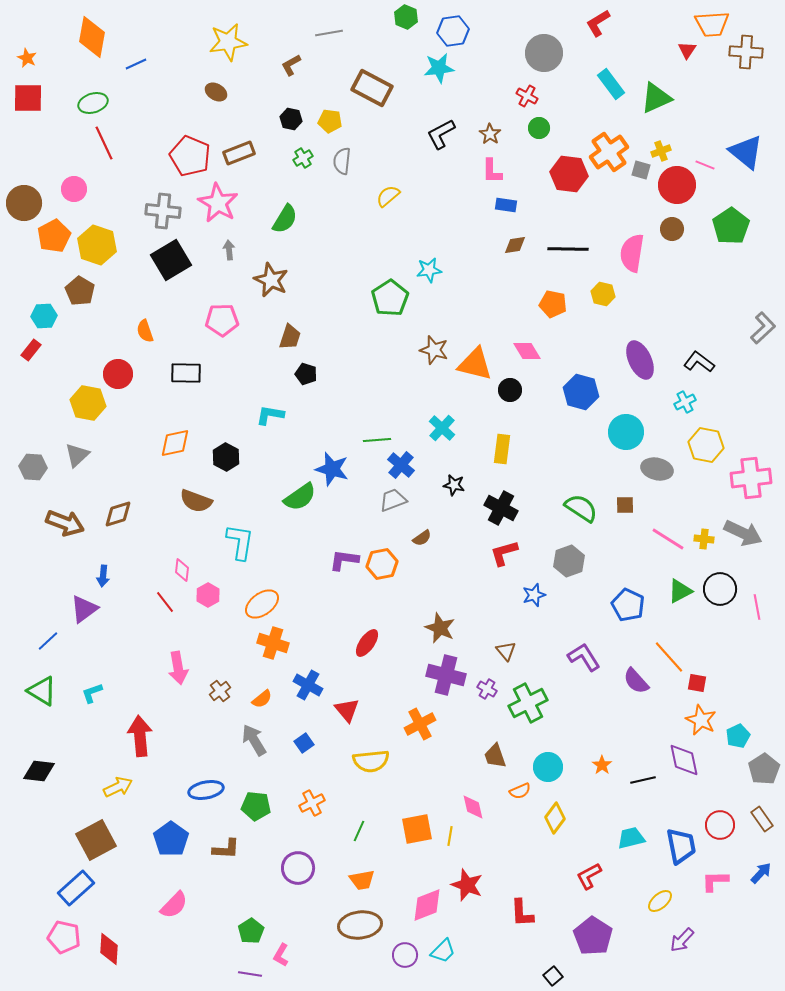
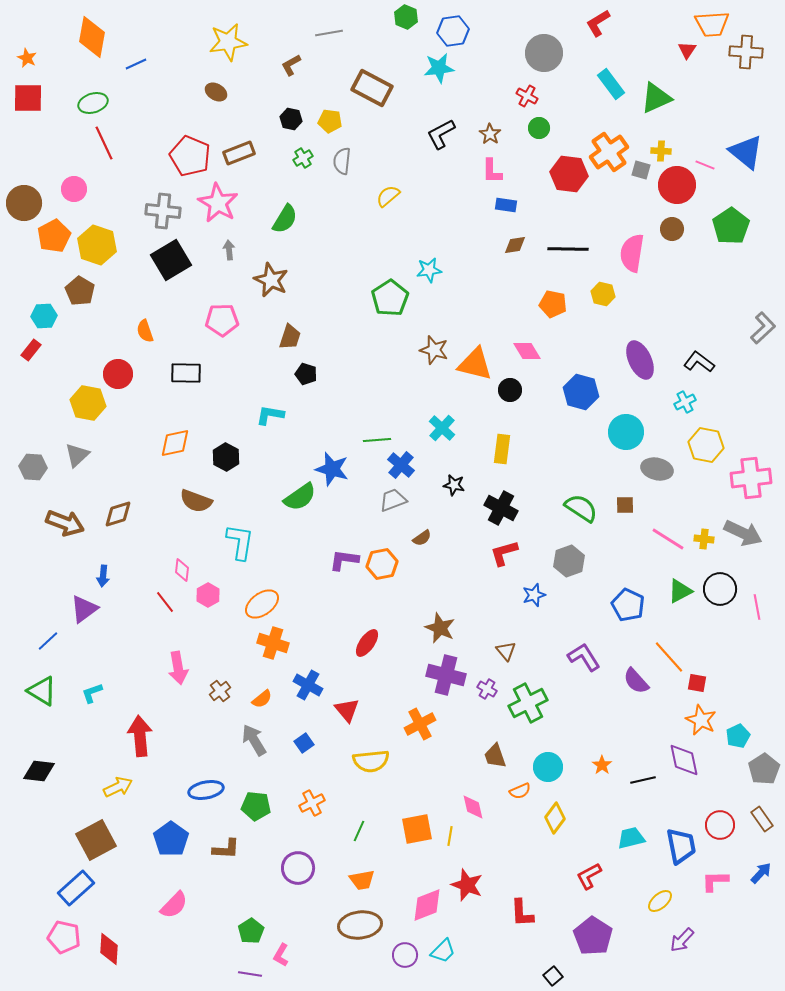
yellow cross at (661, 151): rotated 24 degrees clockwise
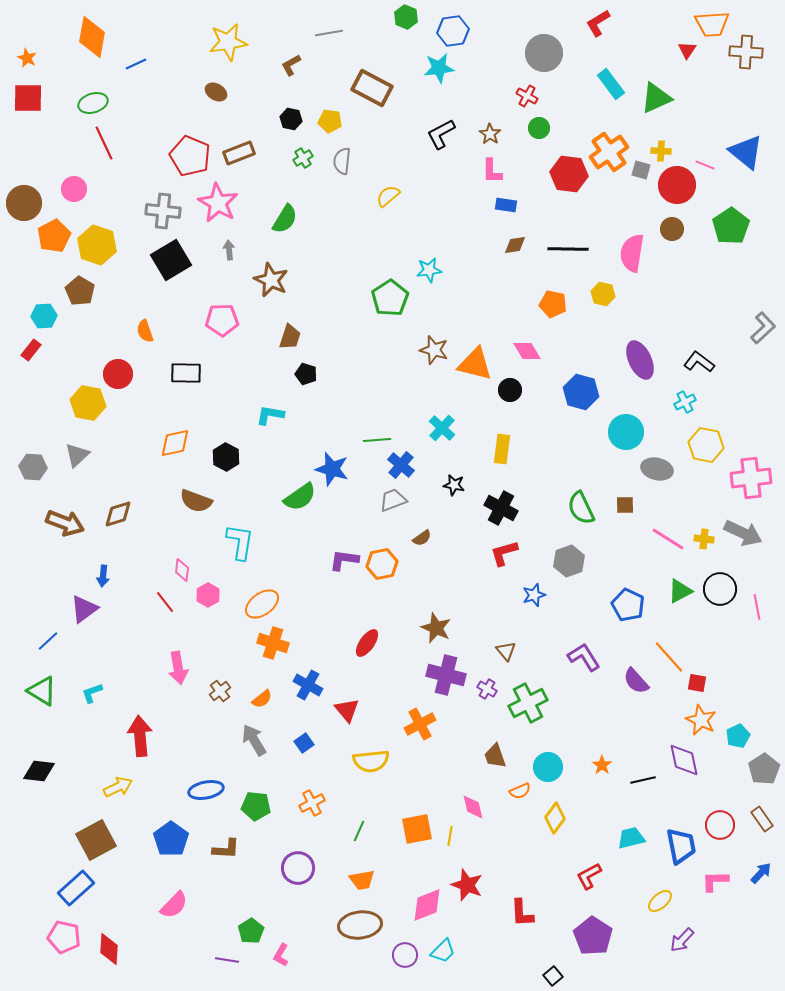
green semicircle at (581, 508): rotated 148 degrees counterclockwise
brown star at (440, 628): moved 4 px left
purple line at (250, 974): moved 23 px left, 14 px up
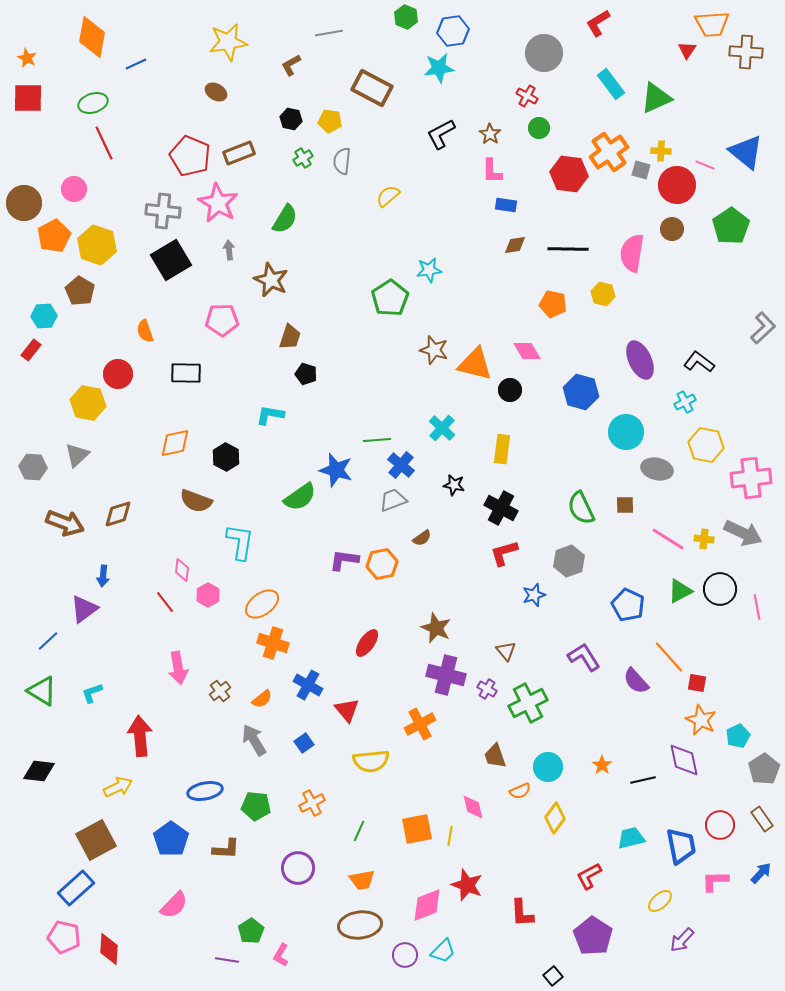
blue star at (332, 469): moved 4 px right, 1 px down
blue ellipse at (206, 790): moved 1 px left, 1 px down
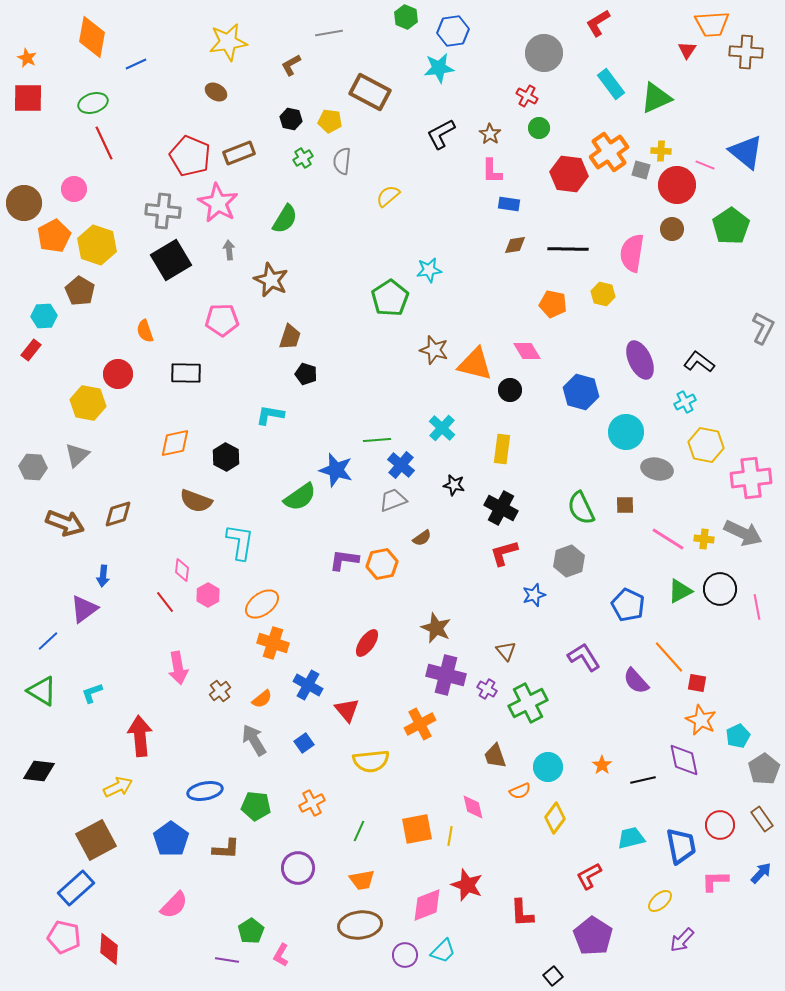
brown rectangle at (372, 88): moved 2 px left, 4 px down
blue rectangle at (506, 205): moved 3 px right, 1 px up
gray L-shape at (763, 328): rotated 20 degrees counterclockwise
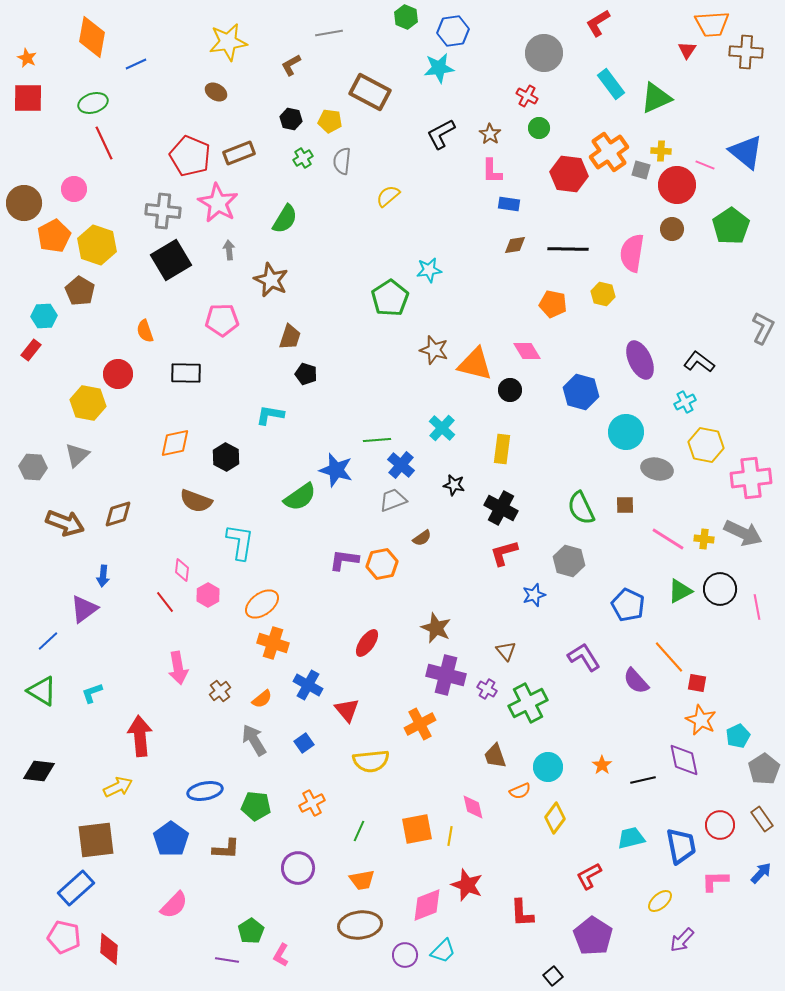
gray hexagon at (569, 561): rotated 24 degrees counterclockwise
brown square at (96, 840): rotated 21 degrees clockwise
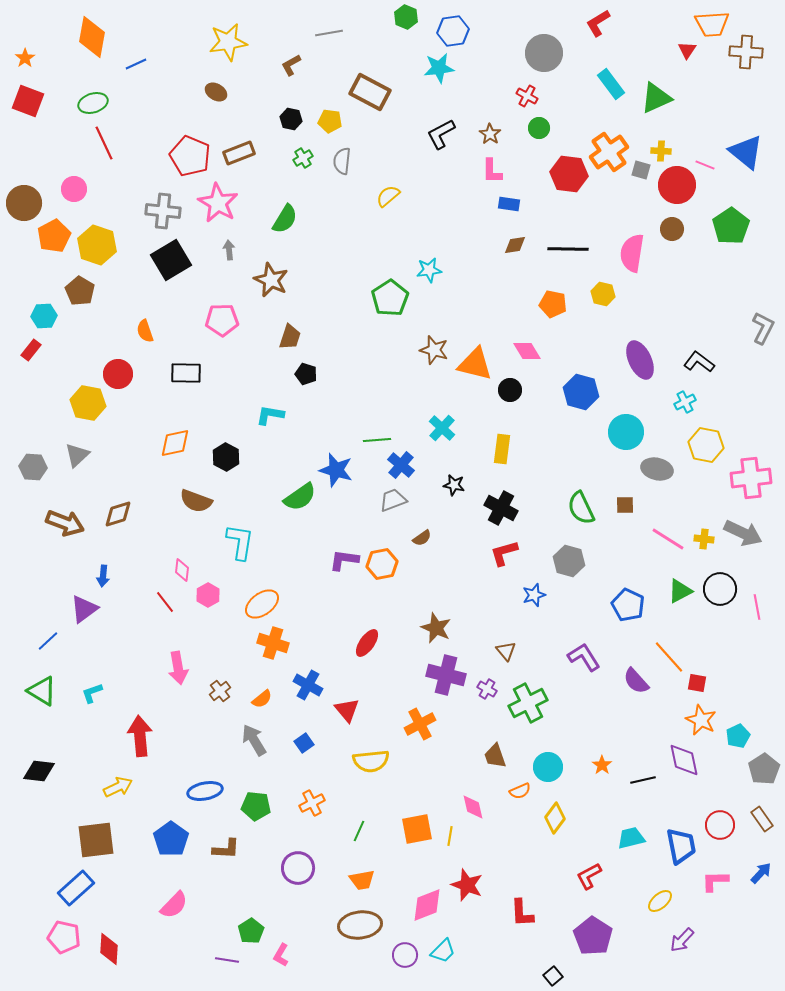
orange star at (27, 58): moved 2 px left; rotated 12 degrees clockwise
red square at (28, 98): moved 3 px down; rotated 20 degrees clockwise
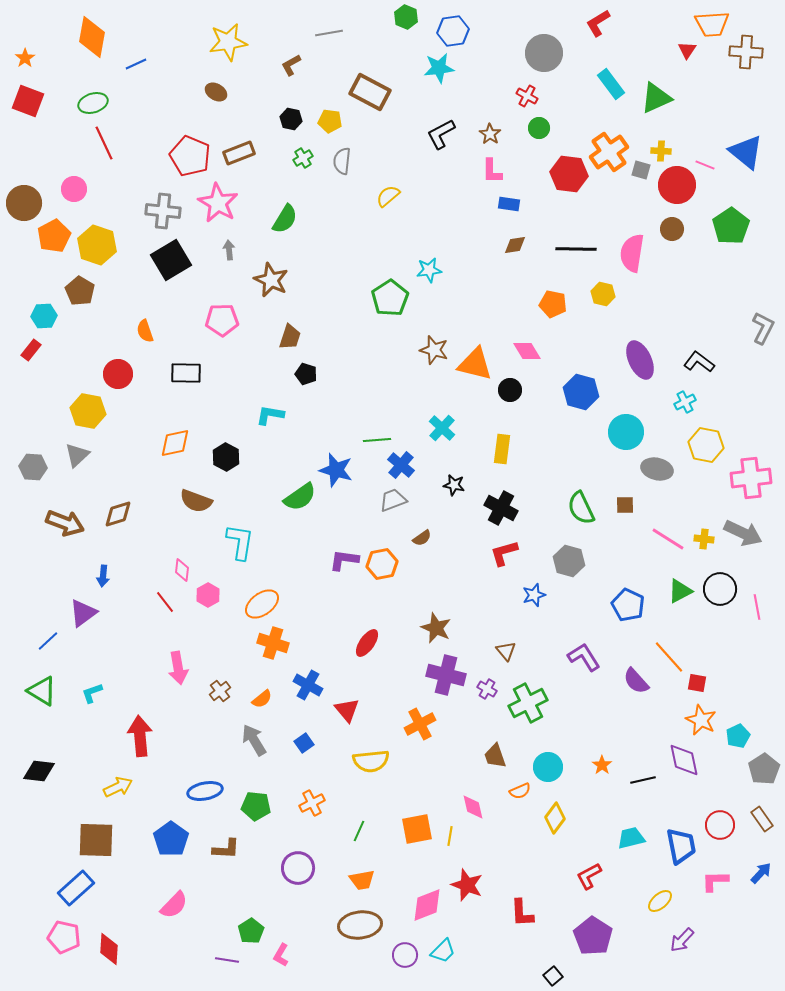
black line at (568, 249): moved 8 px right
yellow hexagon at (88, 403): moved 8 px down
purple triangle at (84, 609): moved 1 px left, 4 px down
brown square at (96, 840): rotated 9 degrees clockwise
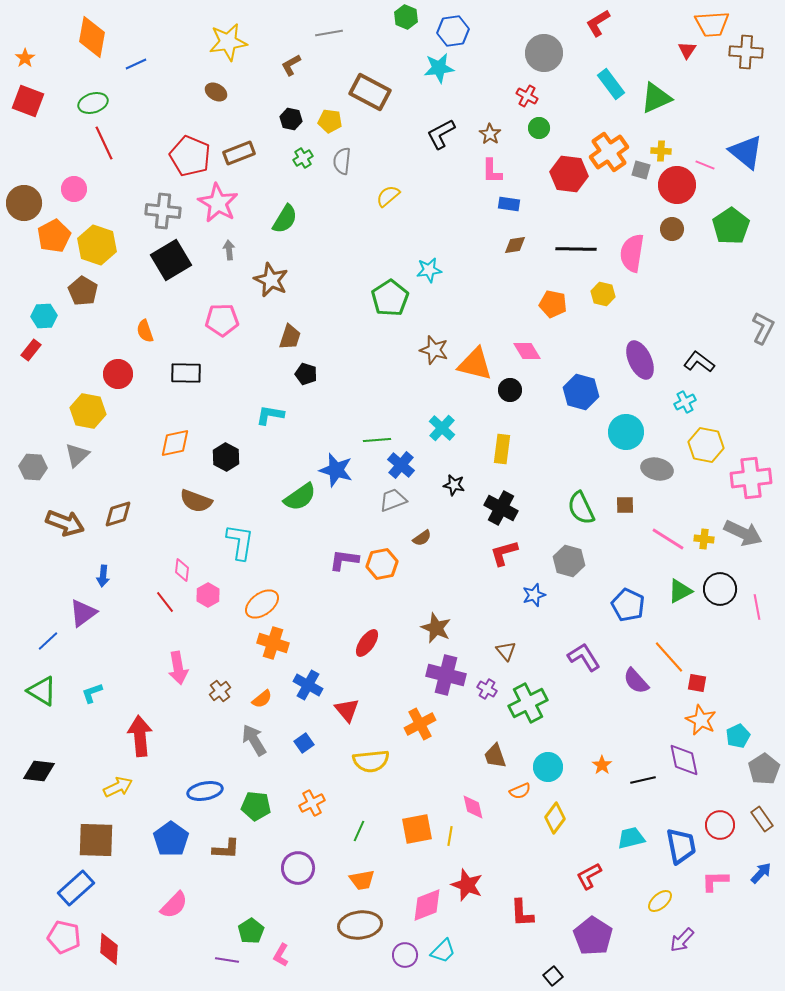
brown pentagon at (80, 291): moved 3 px right
